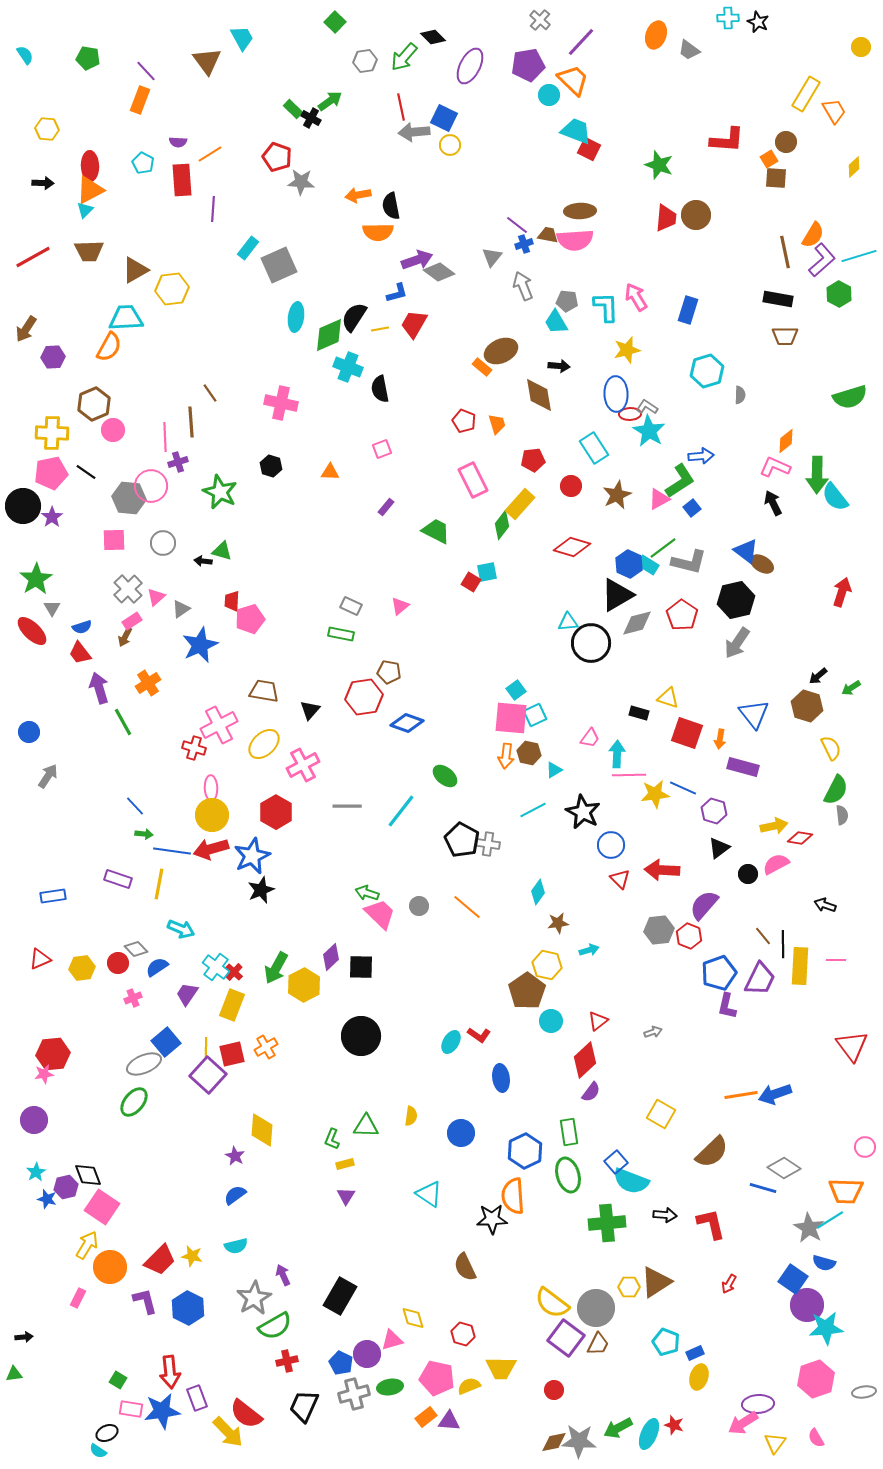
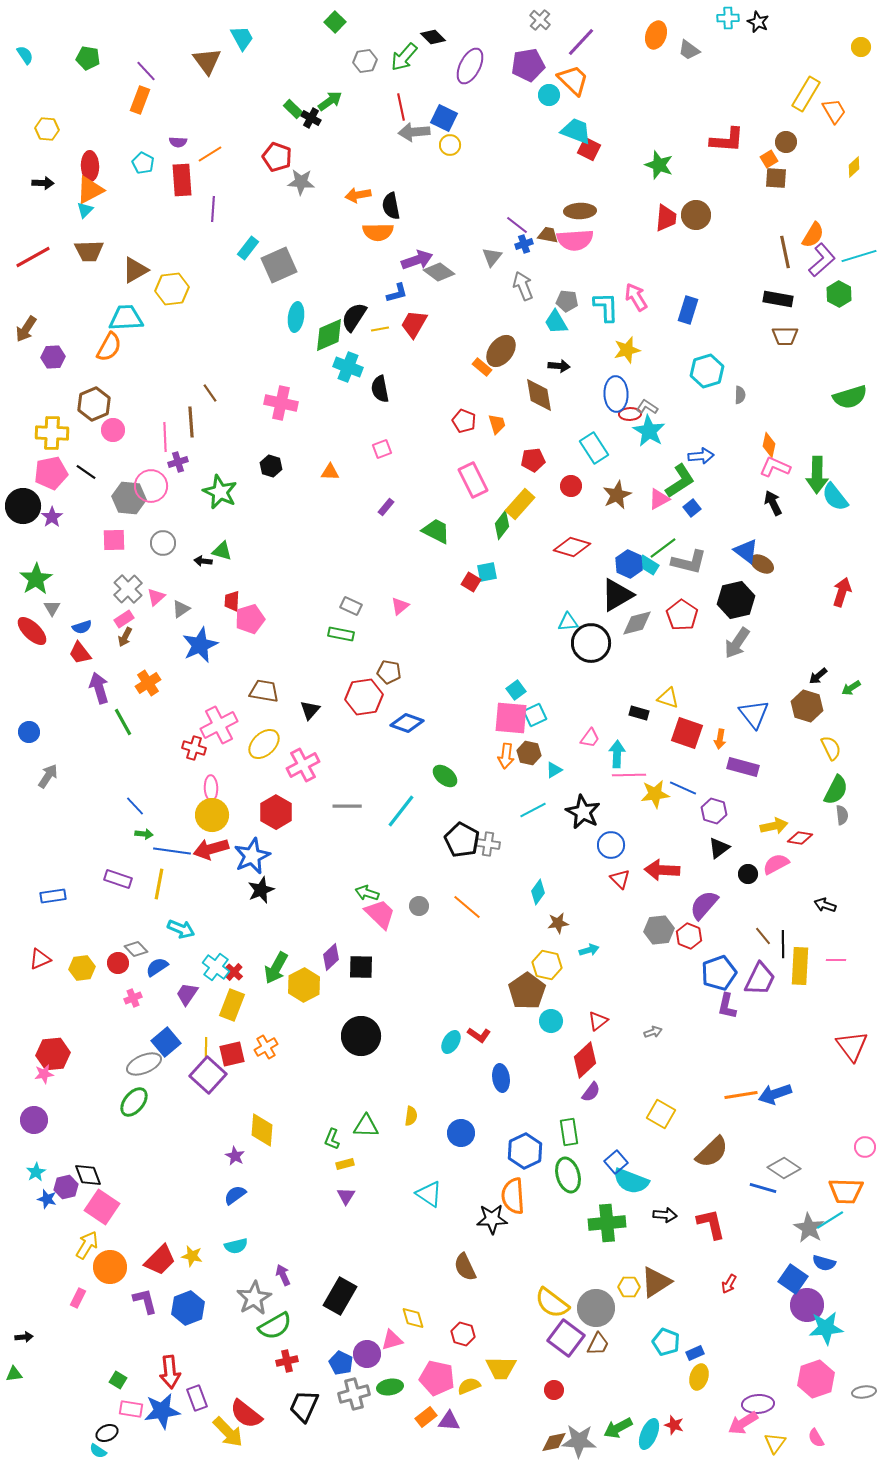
brown ellipse at (501, 351): rotated 28 degrees counterclockwise
orange diamond at (786, 441): moved 17 px left, 4 px down; rotated 40 degrees counterclockwise
pink rectangle at (132, 621): moved 8 px left, 2 px up
blue hexagon at (188, 1308): rotated 12 degrees clockwise
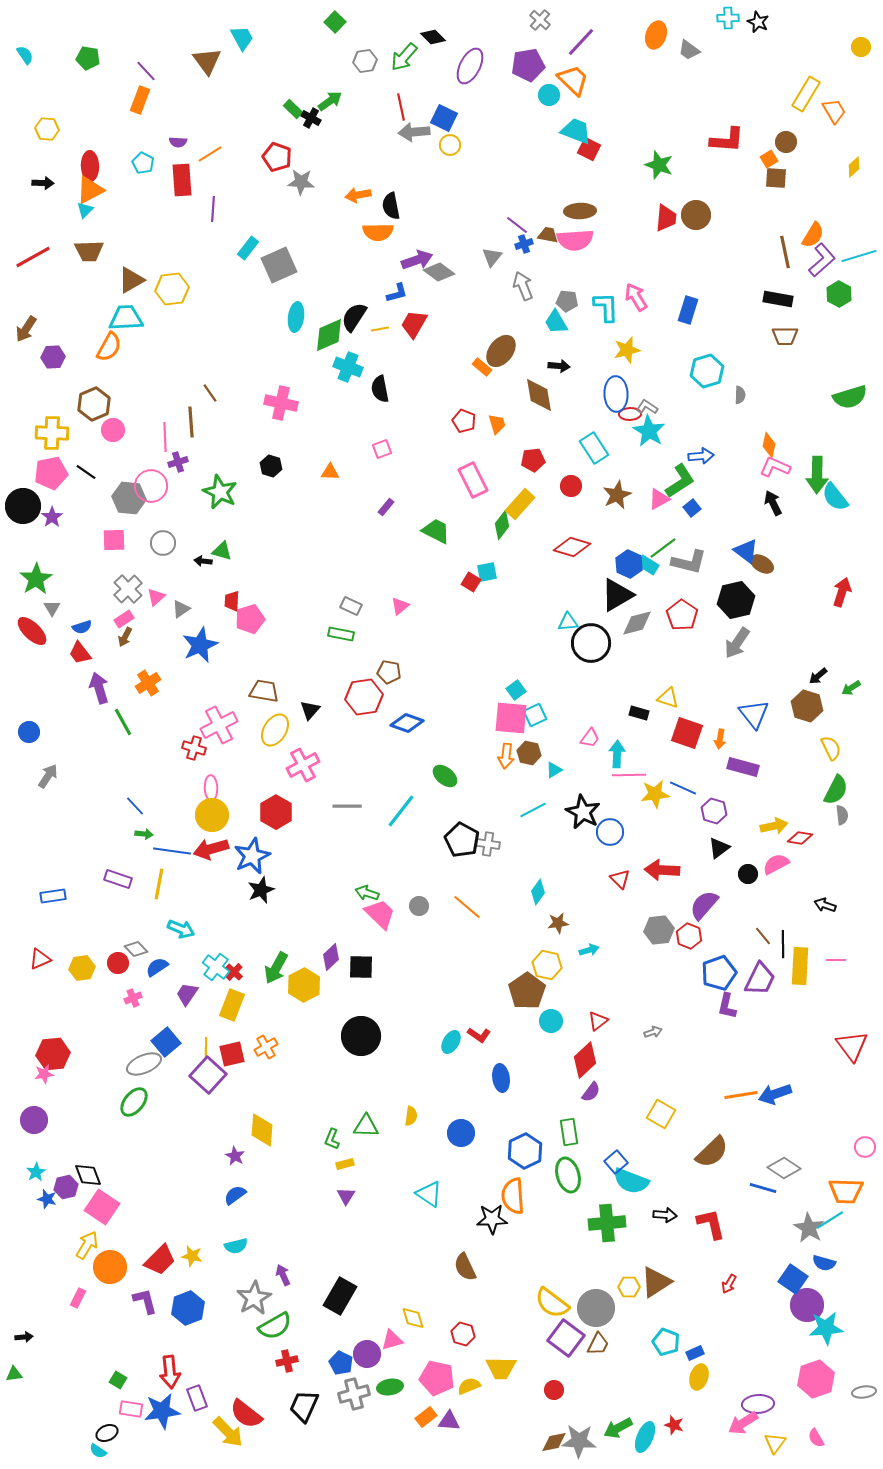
brown triangle at (135, 270): moved 4 px left, 10 px down
yellow ellipse at (264, 744): moved 11 px right, 14 px up; rotated 16 degrees counterclockwise
blue circle at (611, 845): moved 1 px left, 13 px up
cyan ellipse at (649, 1434): moved 4 px left, 3 px down
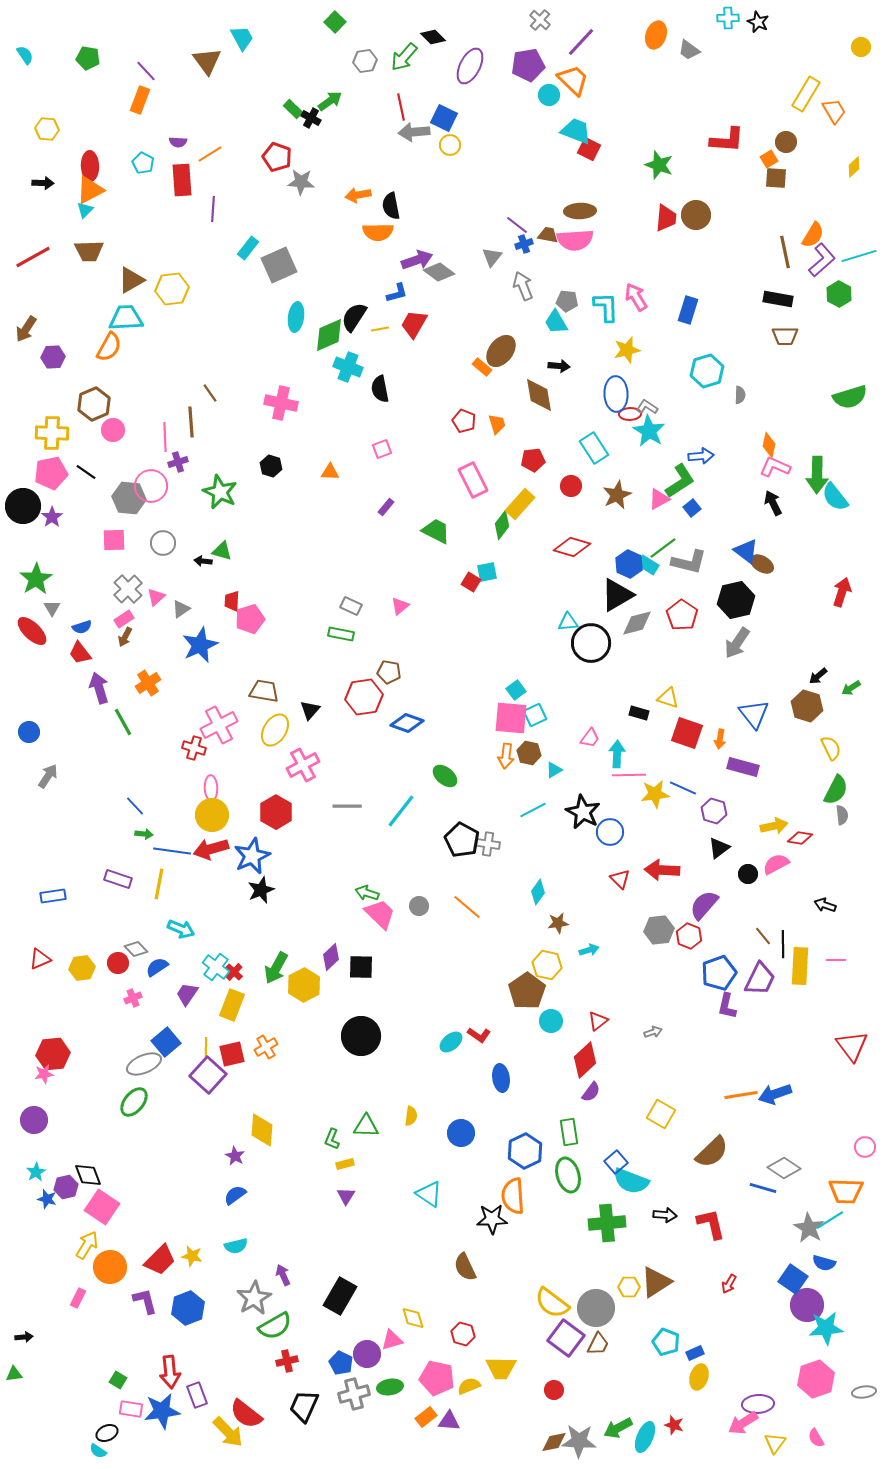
cyan ellipse at (451, 1042): rotated 20 degrees clockwise
purple rectangle at (197, 1398): moved 3 px up
